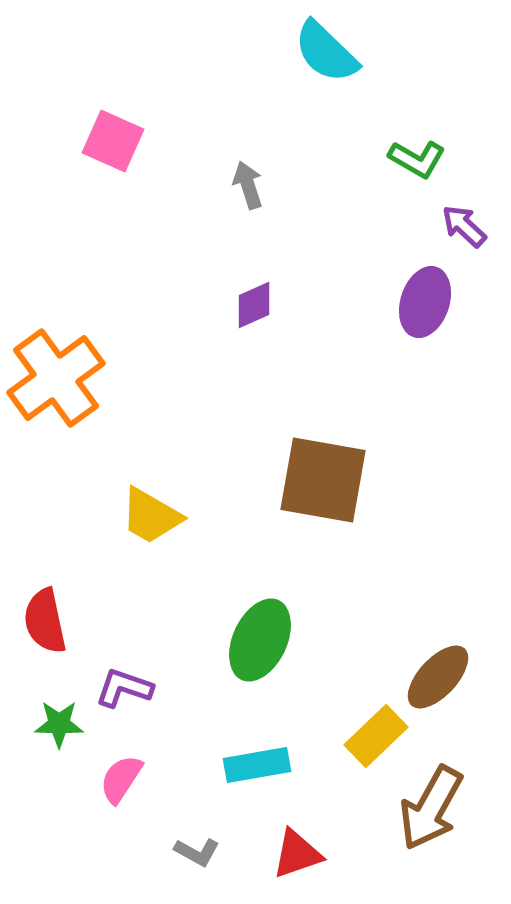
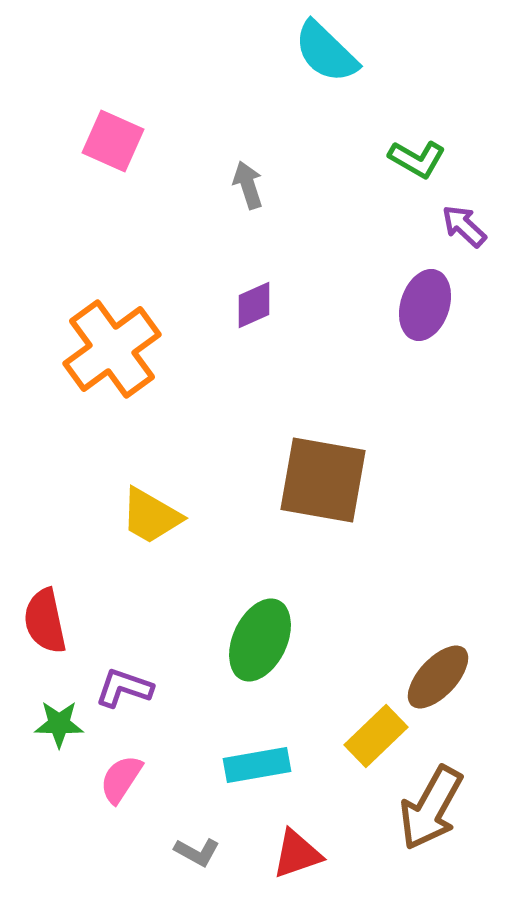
purple ellipse: moved 3 px down
orange cross: moved 56 px right, 29 px up
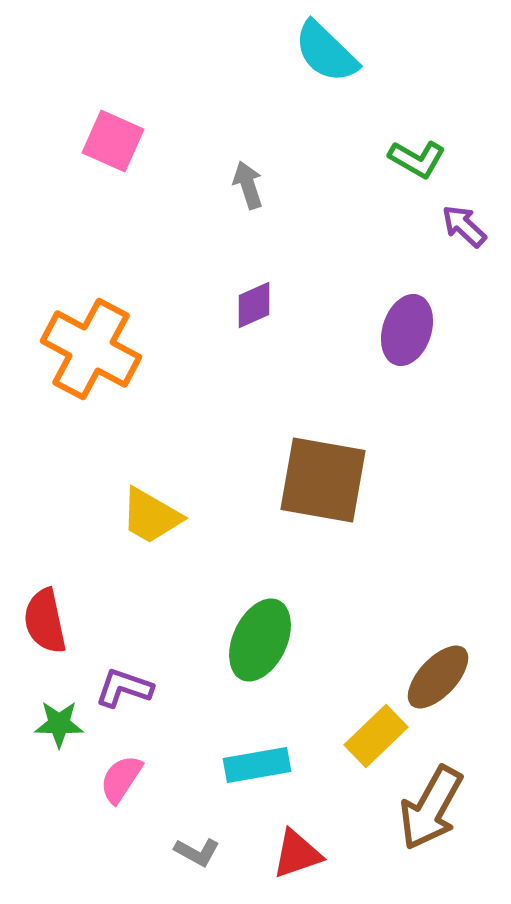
purple ellipse: moved 18 px left, 25 px down
orange cross: moved 21 px left; rotated 26 degrees counterclockwise
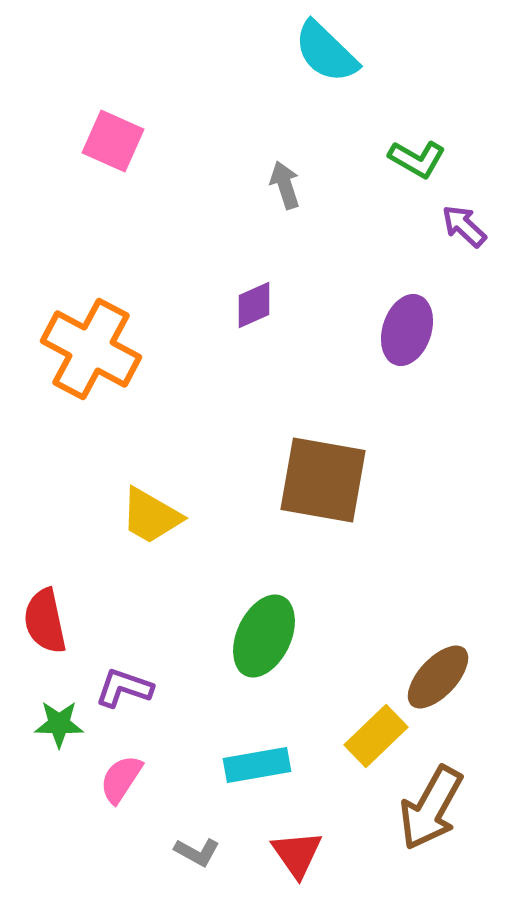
gray arrow: moved 37 px right
green ellipse: moved 4 px right, 4 px up
red triangle: rotated 46 degrees counterclockwise
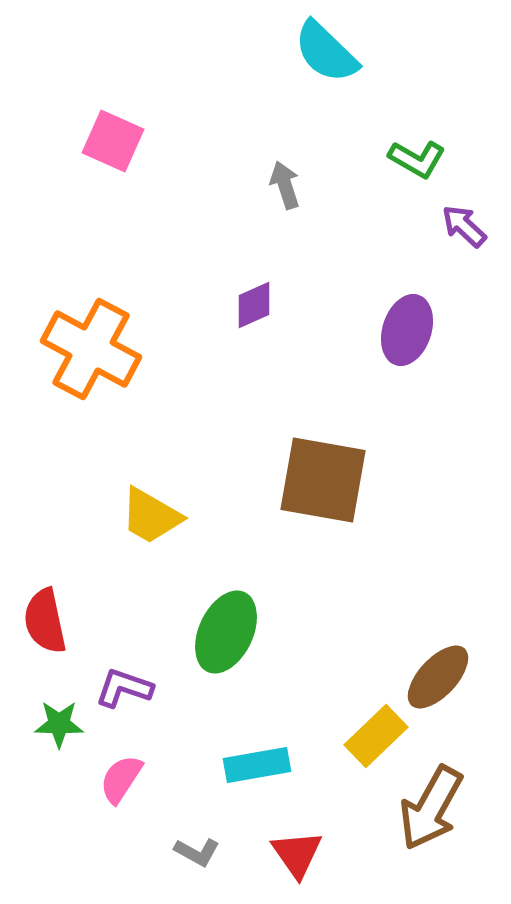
green ellipse: moved 38 px left, 4 px up
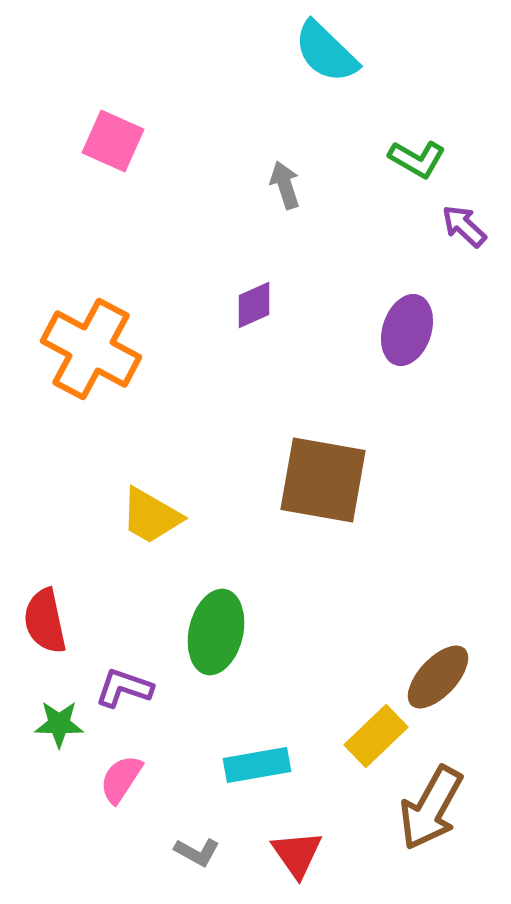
green ellipse: moved 10 px left; rotated 12 degrees counterclockwise
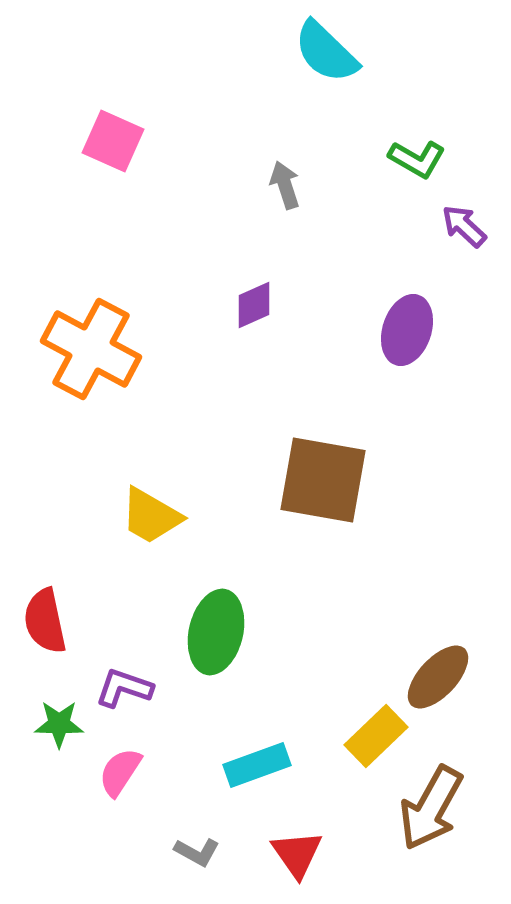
cyan rectangle: rotated 10 degrees counterclockwise
pink semicircle: moved 1 px left, 7 px up
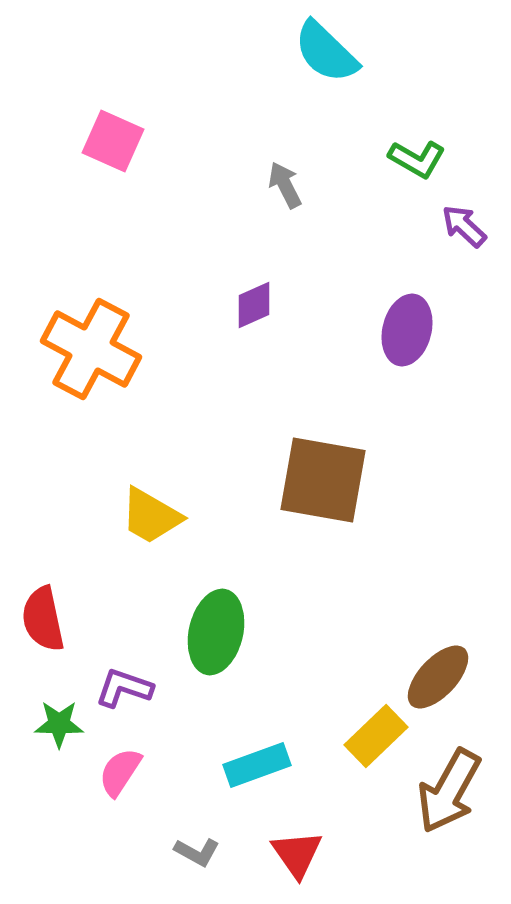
gray arrow: rotated 9 degrees counterclockwise
purple ellipse: rotated 4 degrees counterclockwise
red semicircle: moved 2 px left, 2 px up
brown arrow: moved 18 px right, 17 px up
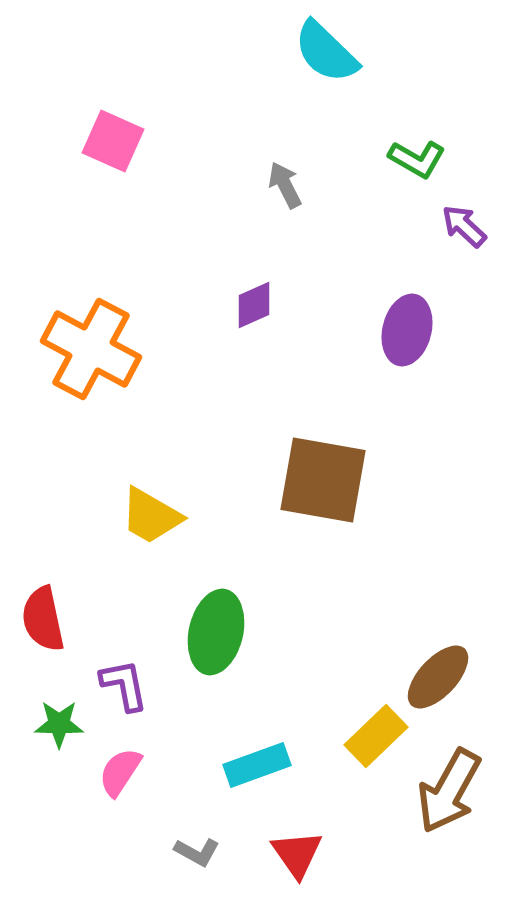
purple L-shape: moved 3 px up; rotated 60 degrees clockwise
